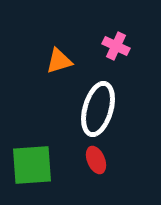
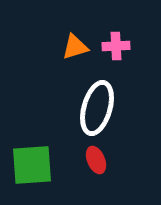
pink cross: rotated 28 degrees counterclockwise
orange triangle: moved 16 px right, 14 px up
white ellipse: moved 1 px left, 1 px up
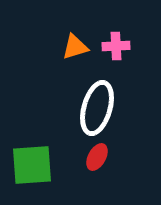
red ellipse: moved 1 px right, 3 px up; rotated 52 degrees clockwise
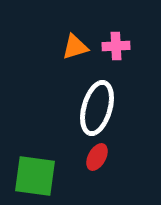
green square: moved 3 px right, 11 px down; rotated 12 degrees clockwise
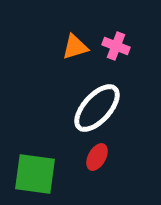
pink cross: rotated 24 degrees clockwise
white ellipse: rotated 26 degrees clockwise
green square: moved 2 px up
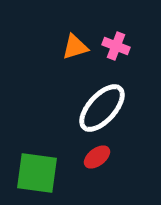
white ellipse: moved 5 px right
red ellipse: rotated 24 degrees clockwise
green square: moved 2 px right, 1 px up
